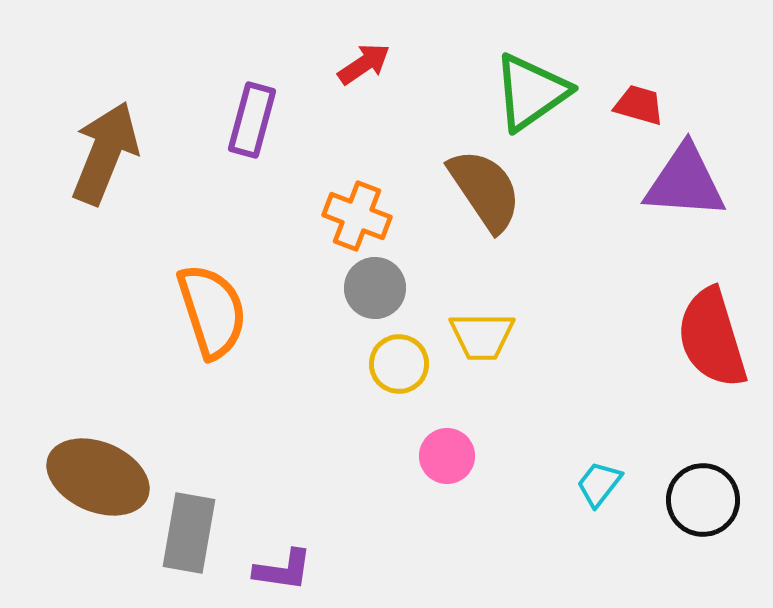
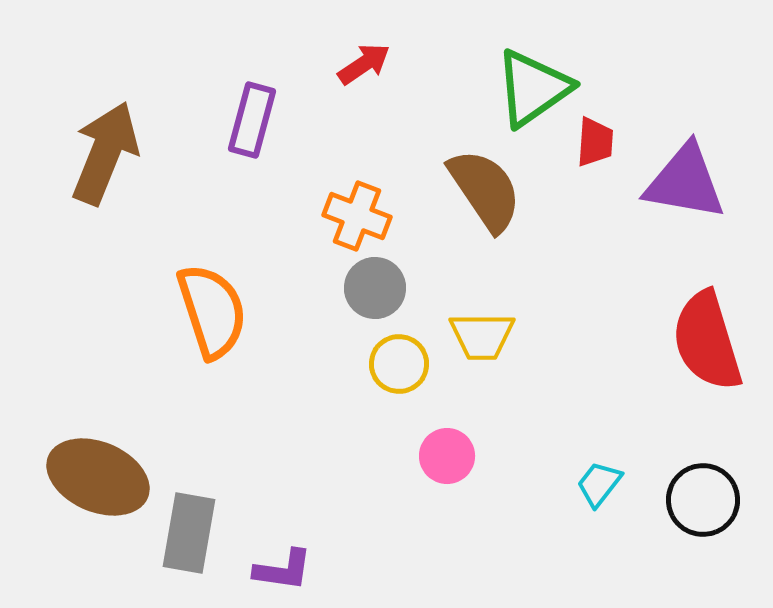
green triangle: moved 2 px right, 4 px up
red trapezoid: moved 44 px left, 37 px down; rotated 78 degrees clockwise
purple triangle: rotated 6 degrees clockwise
red semicircle: moved 5 px left, 3 px down
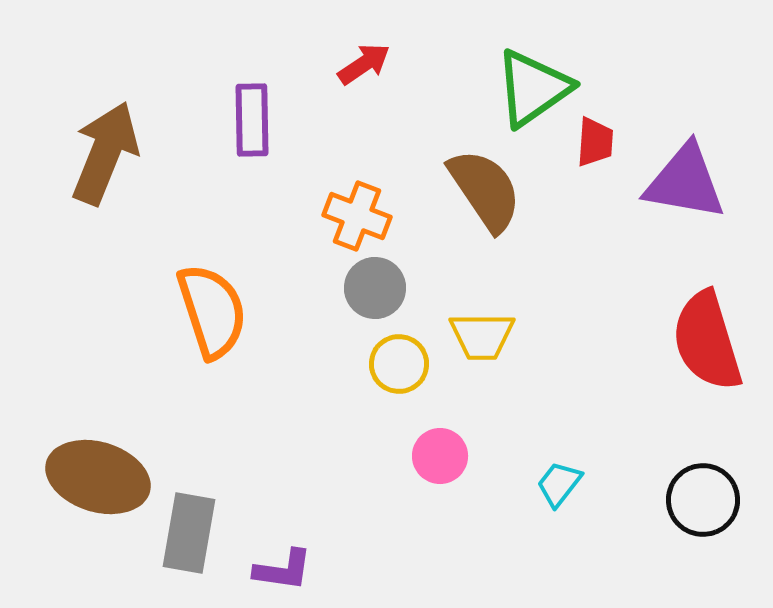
purple rectangle: rotated 16 degrees counterclockwise
pink circle: moved 7 px left
brown ellipse: rotated 6 degrees counterclockwise
cyan trapezoid: moved 40 px left
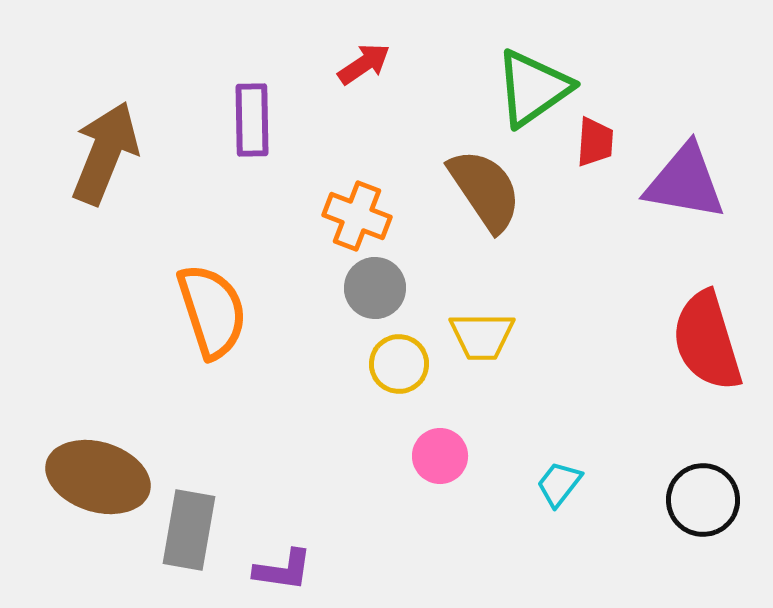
gray rectangle: moved 3 px up
